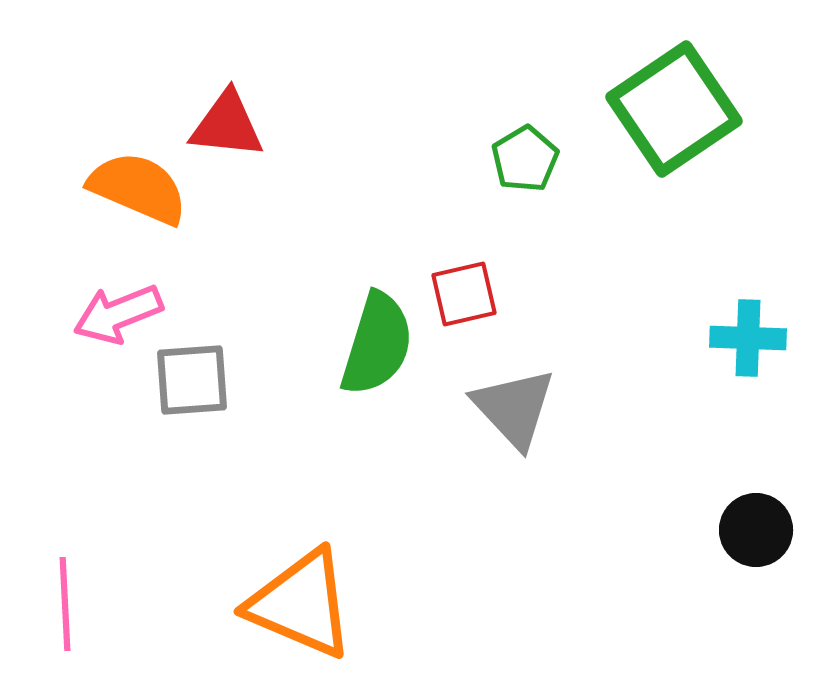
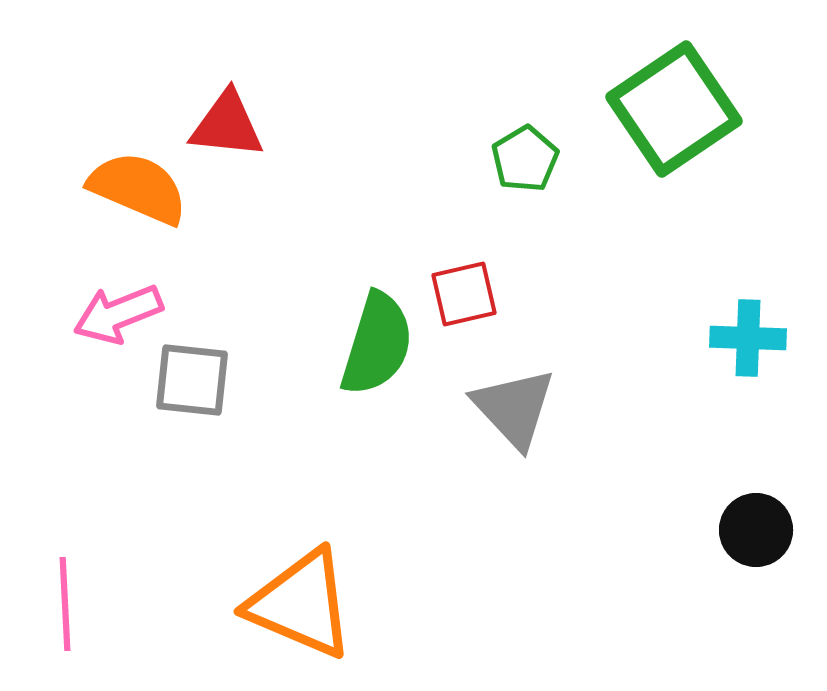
gray square: rotated 10 degrees clockwise
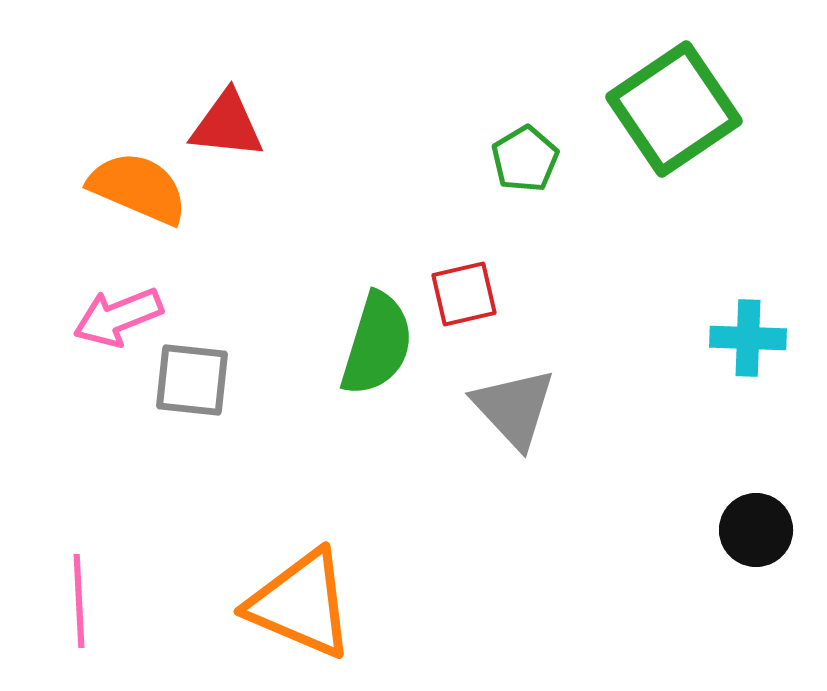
pink arrow: moved 3 px down
pink line: moved 14 px right, 3 px up
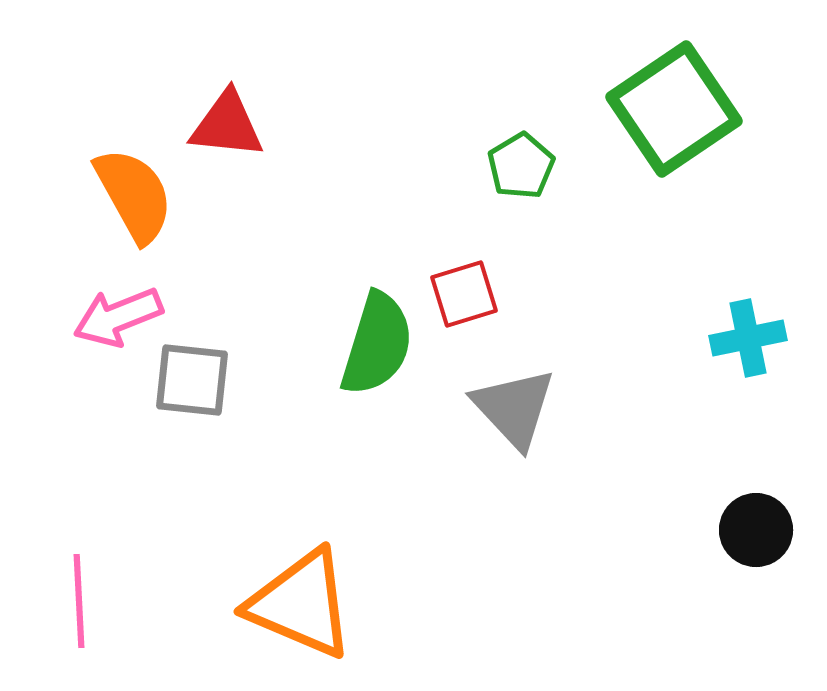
green pentagon: moved 4 px left, 7 px down
orange semicircle: moved 4 px left, 7 px down; rotated 38 degrees clockwise
red square: rotated 4 degrees counterclockwise
cyan cross: rotated 14 degrees counterclockwise
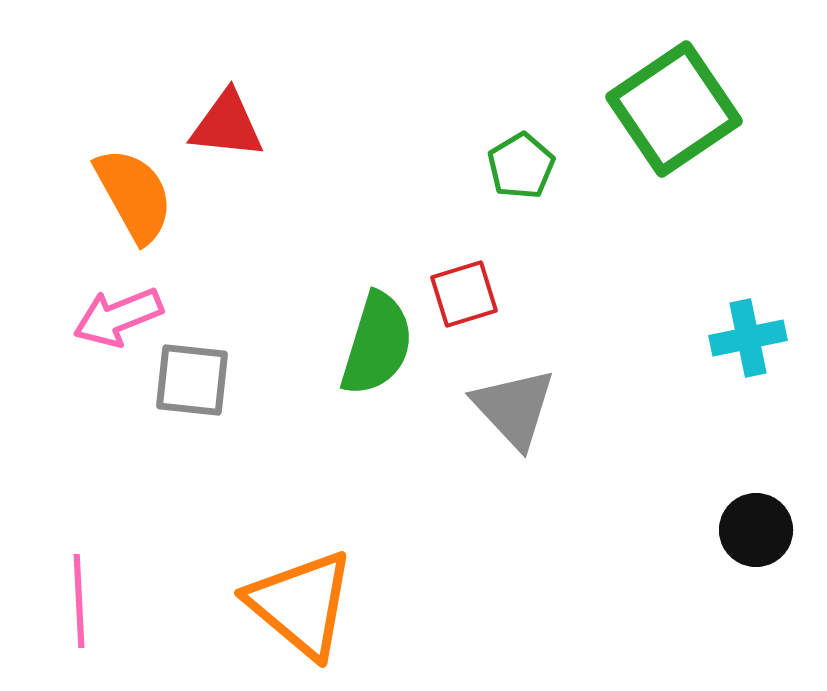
orange triangle: rotated 17 degrees clockwise
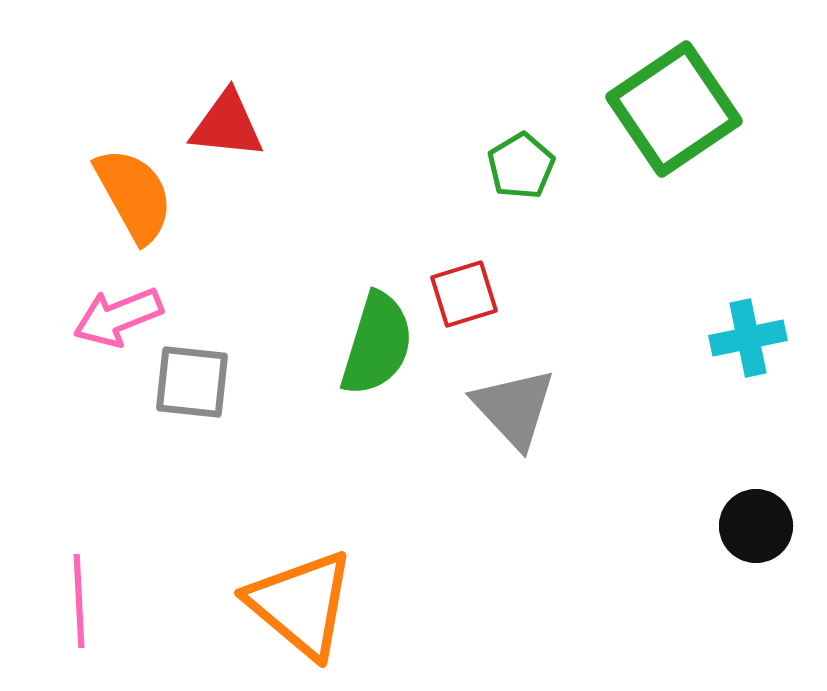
gray square: moved 2 px down
black circle: moved 4 px up
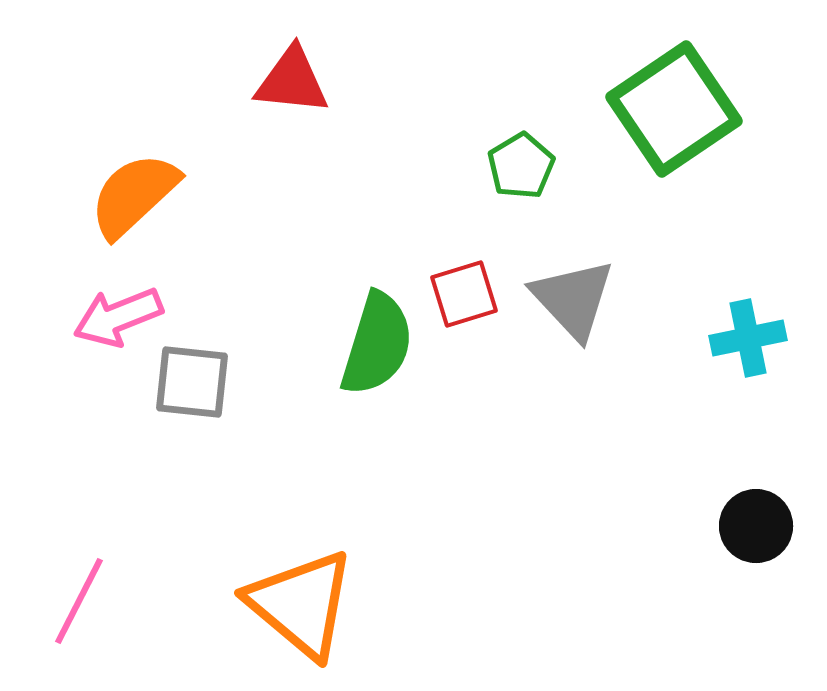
red triangle: moved 65 px right, 44 px up
orange semicircle: rotated 104 degrees counterclockwise
gray triangle: moved 59 px right, 109 px up
pink line: rotated 30 degrees clockwise
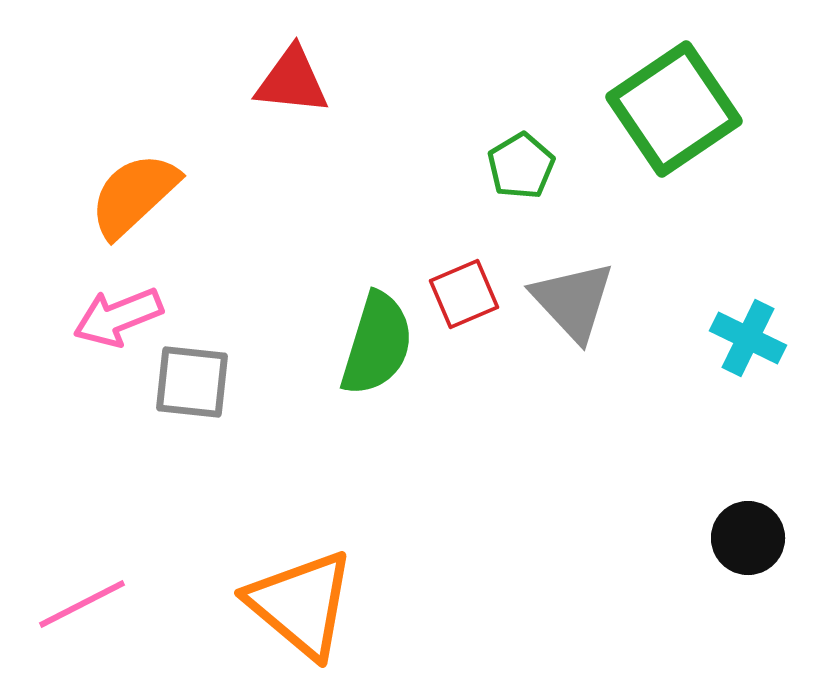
red square: rotated 6 degrees counterclockwise
gray triangle: moved 2 px down
cyan cross: rotated 38 degrees clockwise
black circle: moved 8 px left, 12 px down
pink line: moved 3 px right, 3 px down; rotated 36 degrees clockwise
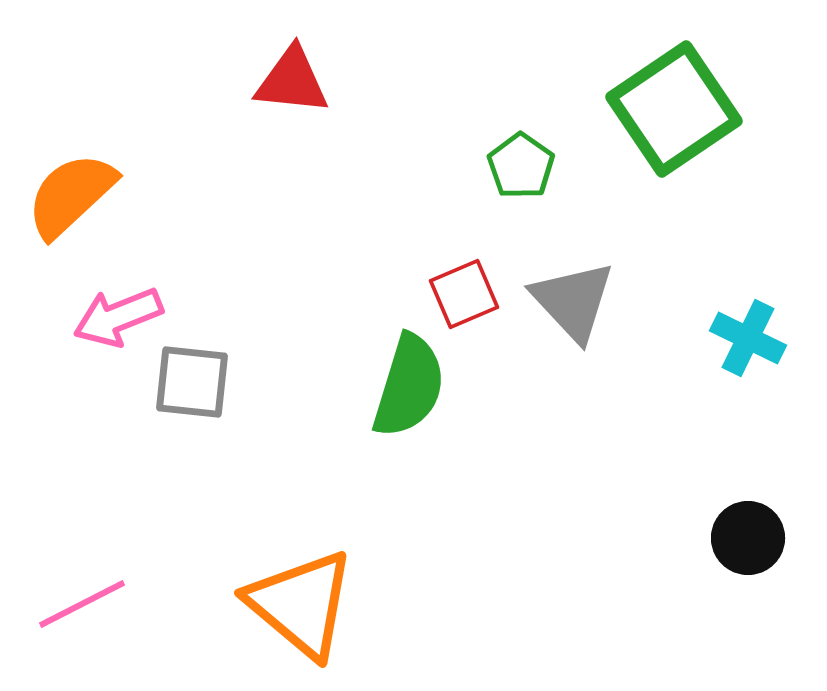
green pentagon: rotated 6 degrees counterclockwise
orange semicircle: moved 63 px left
green semicircle: moved 32 px right, 42 px down
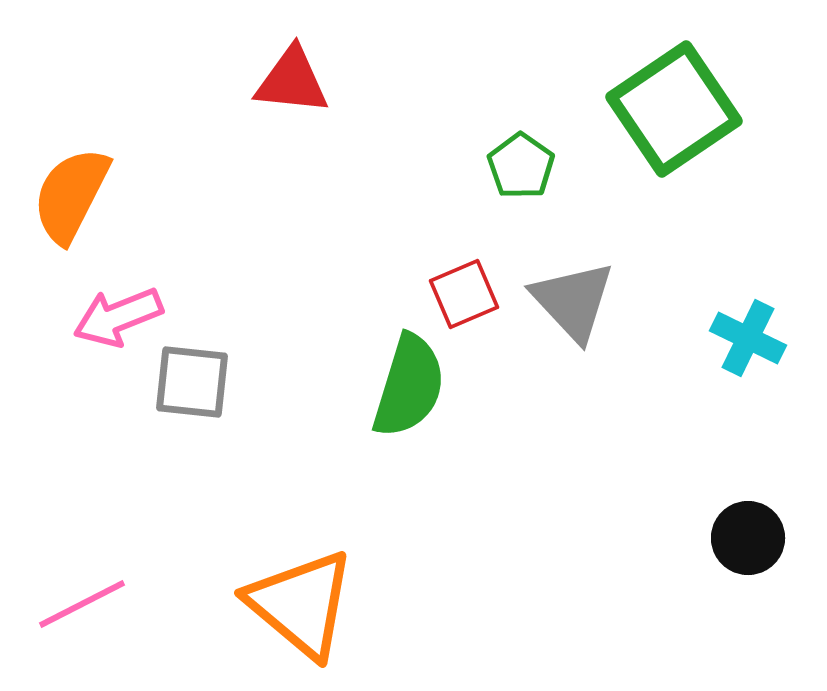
orange semicircle: rotated 20 degrees counterclockwise
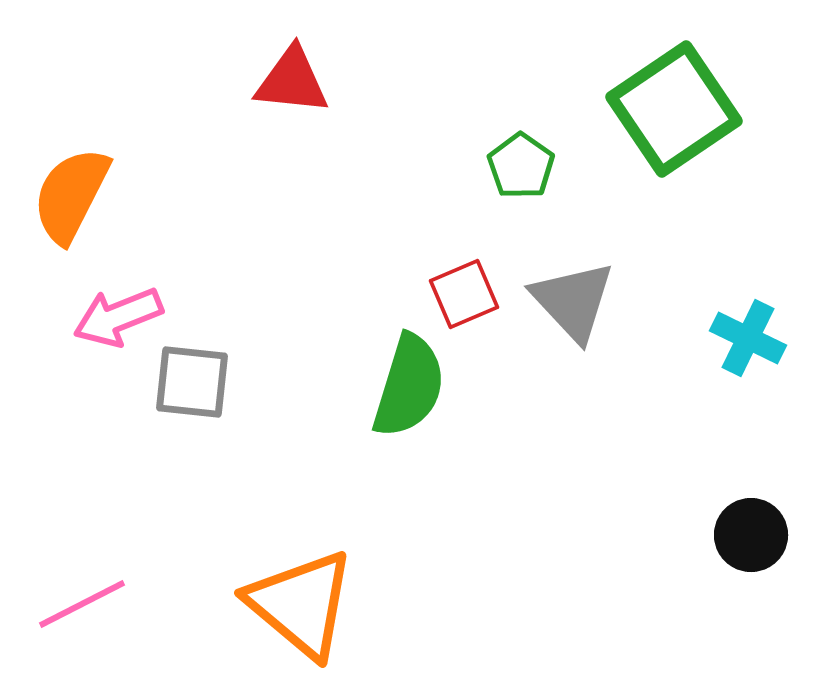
black circle: moved 3 px right, 3 px up
